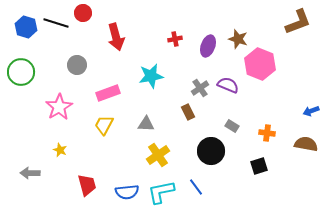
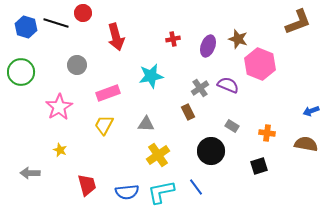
red cross: moved 2 px left
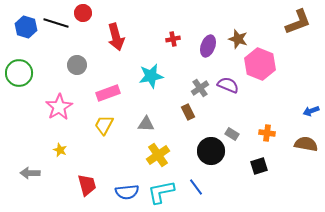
green circle: moved 2 px left, 1 px down
gray rectangle: moved 8 px down
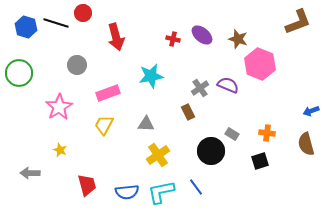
red cross: rotated 24 degrees clockwise
purple ellipse: moved 6 px left, 11 px up; rotated 70 degrees counterclockwise
brown semicircle: rotated 115 degrees counterclockwise
black square: moved 1 px right, 5 px up
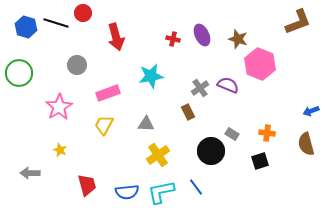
purple ellipse: rotated 25 degrees clockwise
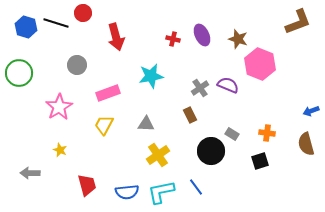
brown rectangle: moved 2 px right, 3 px down
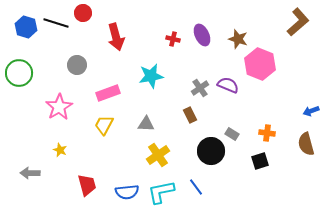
brown L-shape: rotated 20 degrees counterclockwise
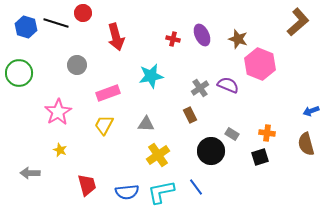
pink star: moved 1 px left, 5 px down
black square: moved 4 px up
